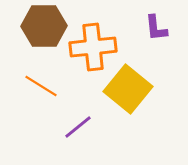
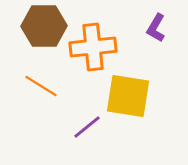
purple L-shape: rotated 36 degrees clockwise
yellow square: moved 7 px down; rotated 30 degrees counterclockwise
purple line: moved 9 px right
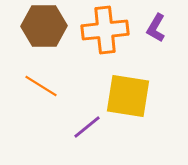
orange cross: moved 12 px right, 17 px up
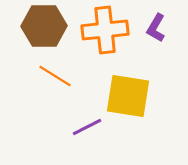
orange line: moved 14 px right, 10 px up
purple line: rotated 12 degrees clockwise
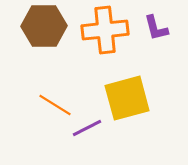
purple L-shape: rotated 44 degrees counterclockwise
orange line: moved 29 px down
yellow square: moved 1 px left, 2 px down; rotated 24 degrees counterclockwise
purple line: moved 1 px down
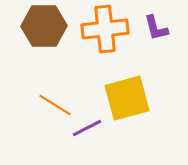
orange cross: moved 1 px up
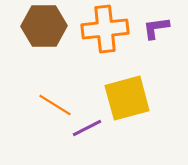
purple L-shape: rotated 96 degrees clockwise
